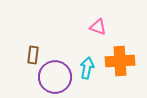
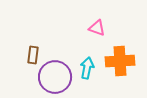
pink triangle: moved 1 px left, 1 px down
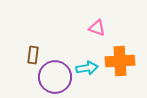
cyan arrow: rotated 70 degrees clockwise
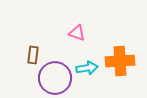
pink triangle: moved 20 px left, 5 px down
purple circle: moved 1 px down
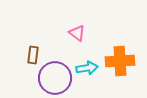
pink triangle: rotated 18 degrees clockwise
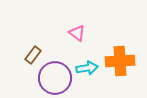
brown rectangle: rotated 30 degrees clockwise
